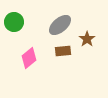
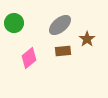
green circle: moved 1 px down
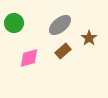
brown star: moved 2 px right, 1 px up
brown rectangle: rotated 35 degrees counterclockwise
pink diamond: rotated 25 degrees clockwise
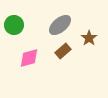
green circle: moved 2 px down
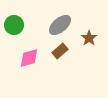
brown rectangle: moved 3 px left
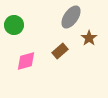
gray ellipse: moved 11 px right, 8 px up; rotated 15 degrees counterclockwise
pink diamond: moved 3 px left, 3 px down
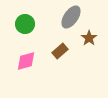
green circle: moved 11 px right, 1 px up
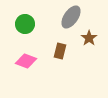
brown rectangle: rotated 35 degrees counterclockwise
pink diamond: rotated 35 degrees clockwise
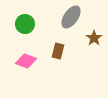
brown star: moved 5 px right
brown rectangle: moved 2 px left
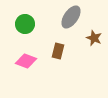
brown star: rotated 14 degrees counterclockwise
